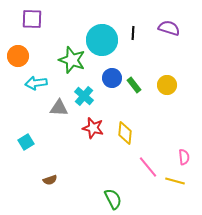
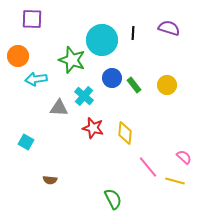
cyan arrow: moved 4 px up
cyan square: rotated 28 degrees counterclockwise
pink semicircle: rotated 42 degrees counterclockwise
brown semicircle: rotated 24 degrees clockwise
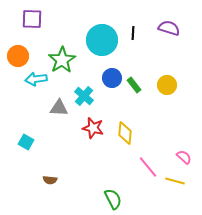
green star: moved 10 px left; rotated 20 degrees clockwise
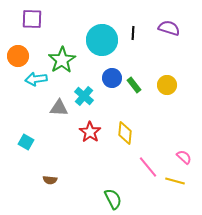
red star: moved 3 px left, 4 px down; rotated 20 degrees clockwise
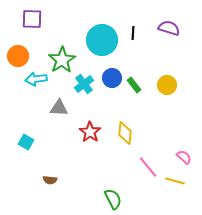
cyan cross: moved 12 px up; rotated 12 degrees clockwise
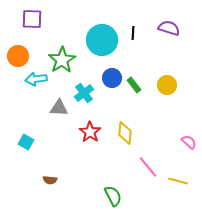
cyan cross: moved 9 px down
pink semicircle: moved 5 px right, 15 px up
yellow line: moved 3 px right
green semicircle: moved 3 px up
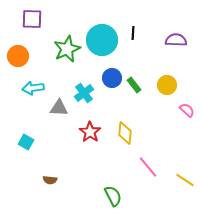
purple semicircle: moved 7 px right, 12 px down; rotated 15 degrees counterclockwise
green star: moved 5 px right, 11 px up; rotated 8 degrees clockwise
cyan arrow: moved 3 px left, 9 px down
pink semicircle: moved 2 px left, 32 px up
yellow line: moved 7 px right, 1 px up; rotated 18 degrees clockwise
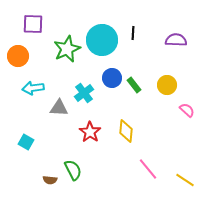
purple square: moved 1 px right, 5 px down
yellow diamond: moved 1 px right, 2 px up
pink line: moved 2 px down
green semicircle: moved 40 px left, 26 px up
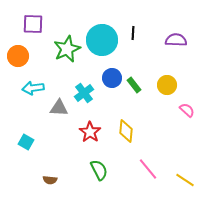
green semicircle: moved 26 px right
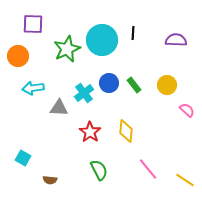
blue circle: moved 3 px left, 5 px down
cyan square: moved 3 px left, 16 px down
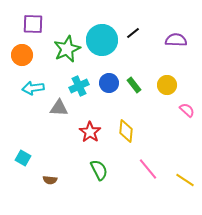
black line: rotated 48 degrees clockwise
orange circle: moved 4 px right, 1 px up
cyan cross: moved 5 px left, 7 px up; rotated 12 degrees clockwise
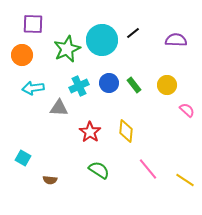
green semicircle: rotated 30 degrees counterclockwise
